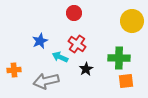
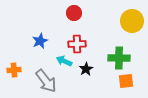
red cross: rotated 36 degrees counterclockwise
cyan arrow: moved 4 px right, 4 px down
gray arrow: rotated 115 degrees counterclockwise
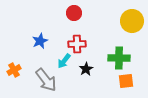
cyan arrow: rotated 77 degrees counterclockwise
orange cross: rotated 24 degrees counterclockwise
gray arrow: moved 1 px up
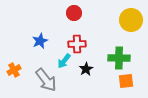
yellow circle: moved 1 px left, 1 px up
